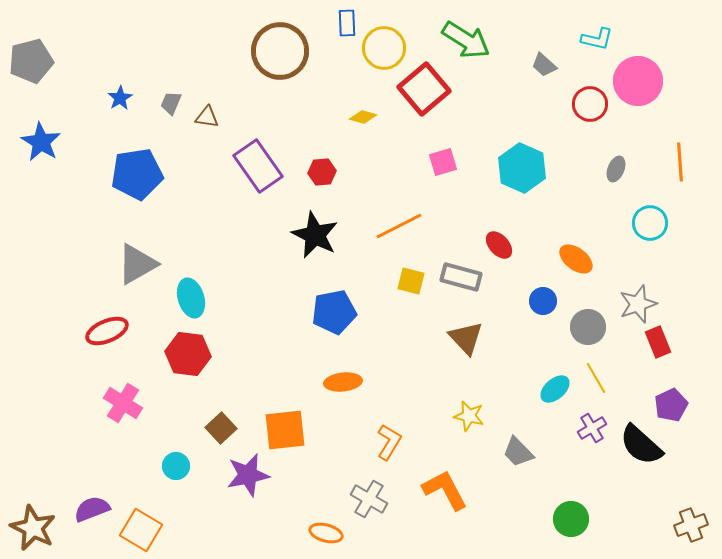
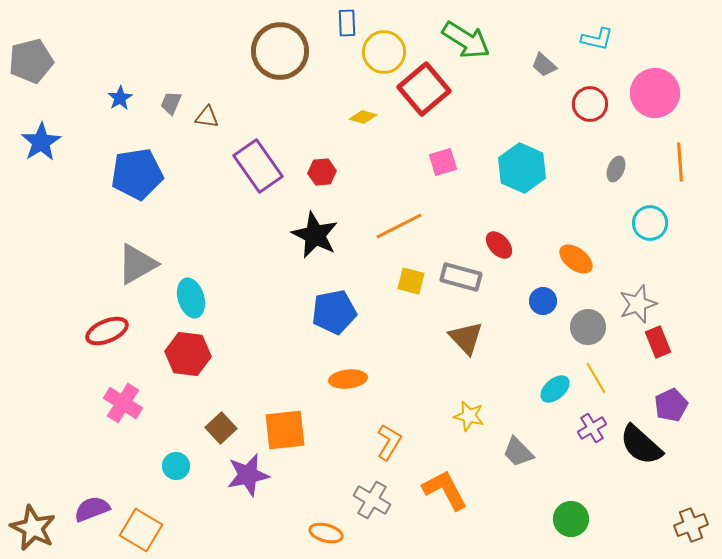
yellow circle at (384, 48): moved 4 px down
pink circle at (638, 81): moved 17 px right, 12 px down
blue star at (41, 142): rotated 9 degrees clockwise
orange ellipse at (343, 382): moved 5 px right, 3 px up
gray cross at (369, 499): moved 3 px right, 1 px down
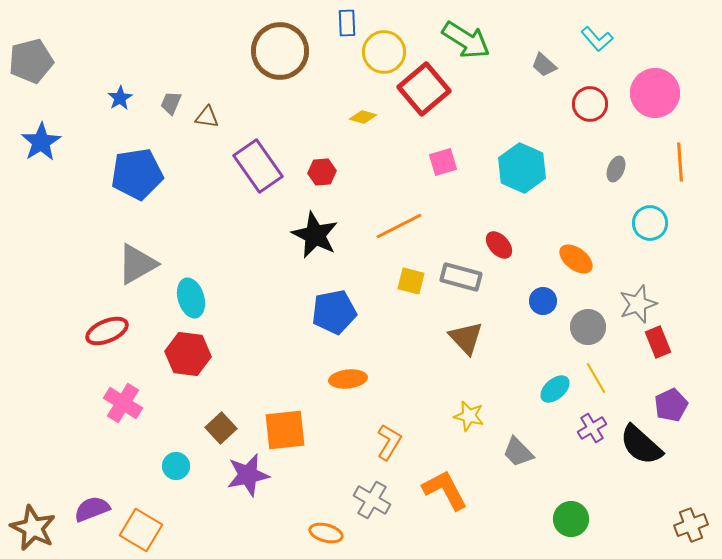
cyan L-shape at (597, 39): rotated 36 degrees clockwise
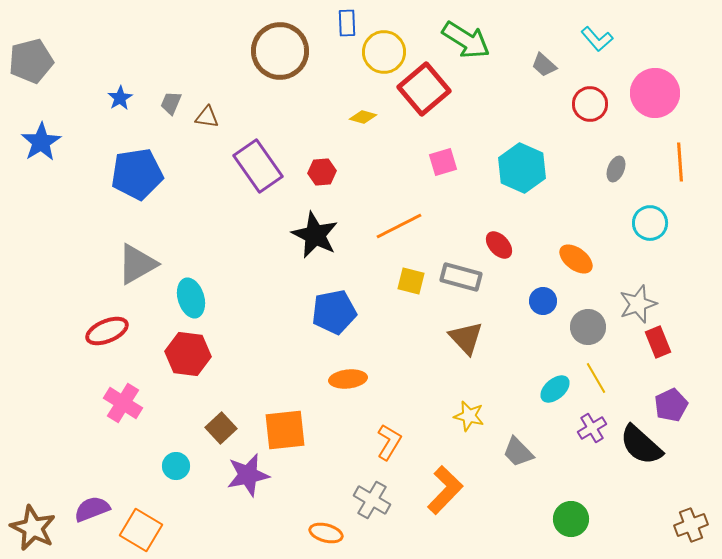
orange L-shape at (445, 490): rotated 72 degrees clockwise
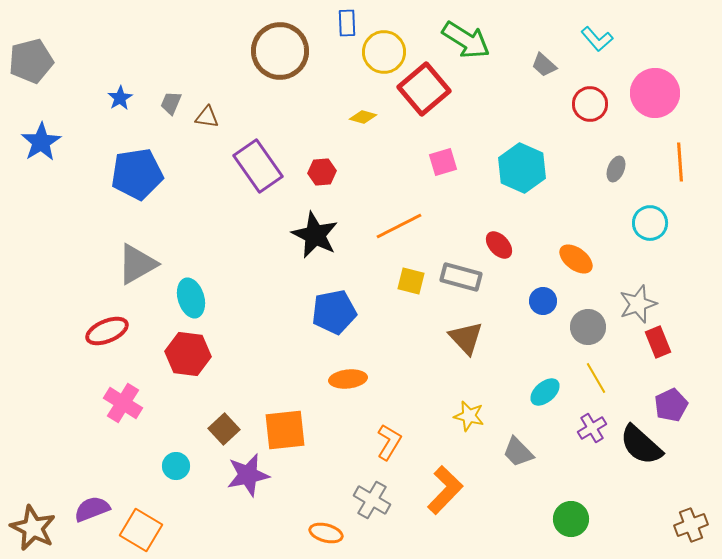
cyan ellipse at (555, 389): moved 10 px left, 3 px down
brown square at (221, 428): moved 3 px right, 1 px down
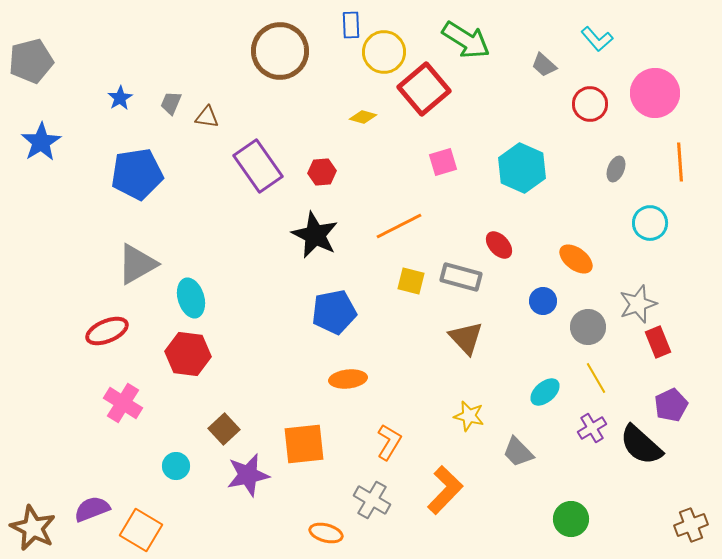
blue rectangle at (347, 23): moved 4 px right, 2 px down
orange square at (285, 430): moved 19 px right, 14 px down
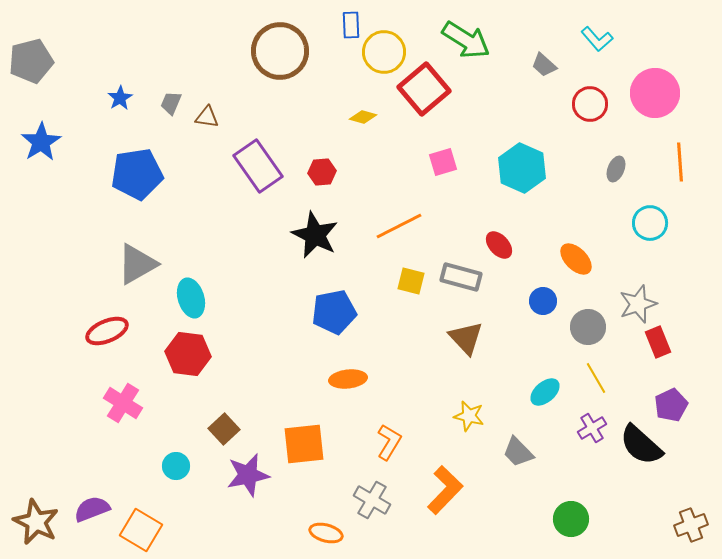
orange ellipse at (576, 259): rotated 8 degrees clockwise
brown star at (33, 528): moved 3 px right, 6 px up
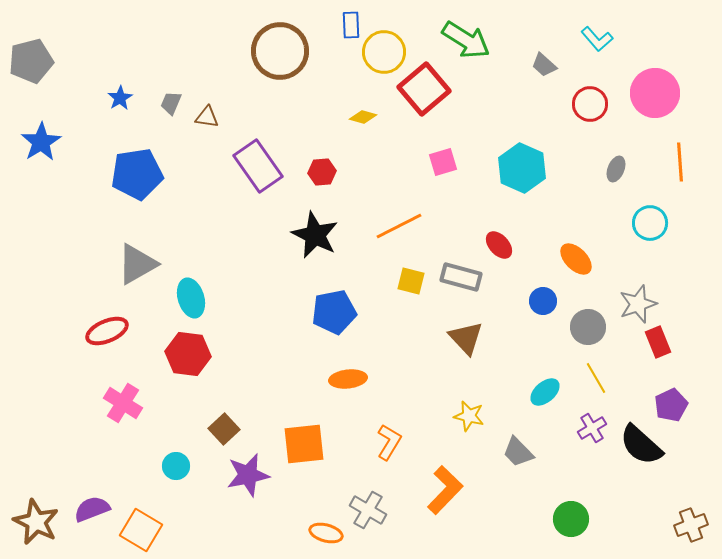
gray cross at (372, 500): moved 4 px left, 10 px down
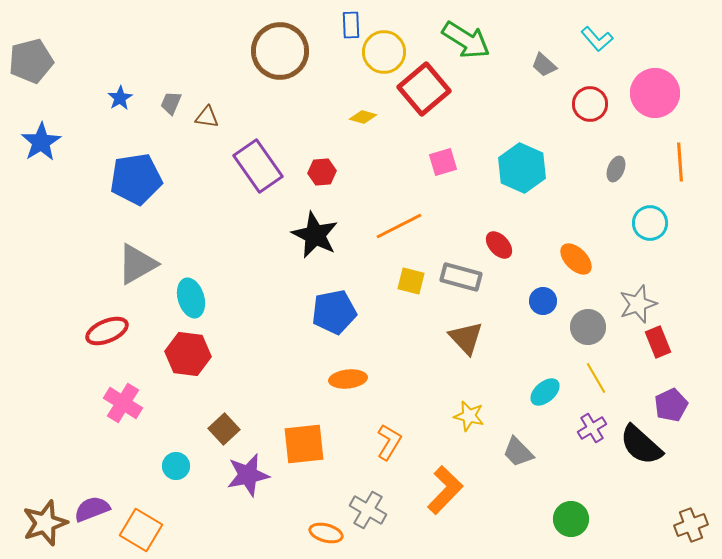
blue pentagon at (137, 174): moved 1 px left, 5 px down
brown star at (36, 522): moved 9 px right, 1 px down; rotated 27 degrees clockwise
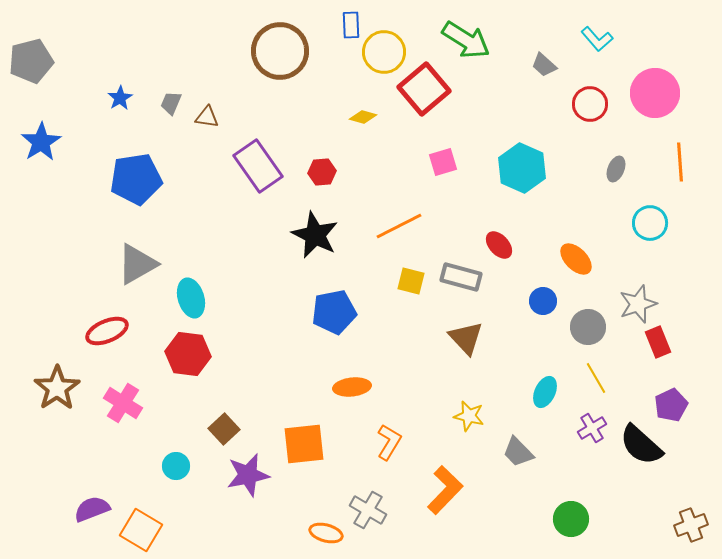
orange ellipse at (348, 379): moved 4 px right, 8 px down
cyan ellipse at (545, 392): rotated 24 degrees counterclockwise
brown star at (45, 523): moved 12 px right, 135 px up; rotated 15 degrees counterclockwise
